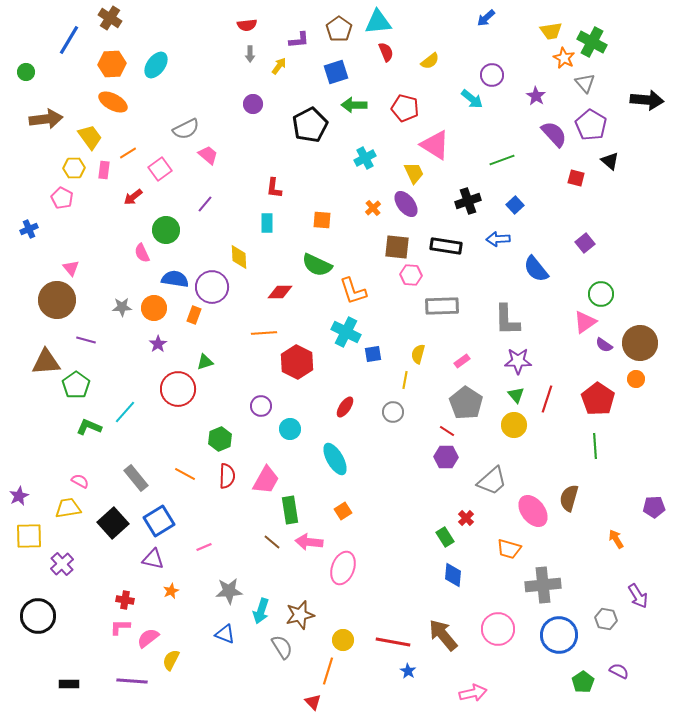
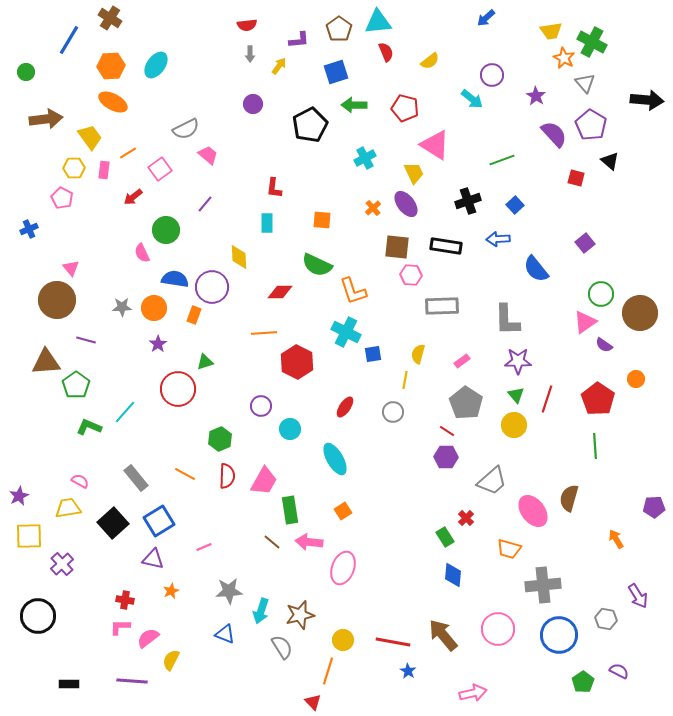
orange hexagon at (112, 64): moved 1 px left, 2 px down
brown circle at (640, 343): moved 30 px up
pink trapezoid at (266, 480): moved 2 px left, 1 px down
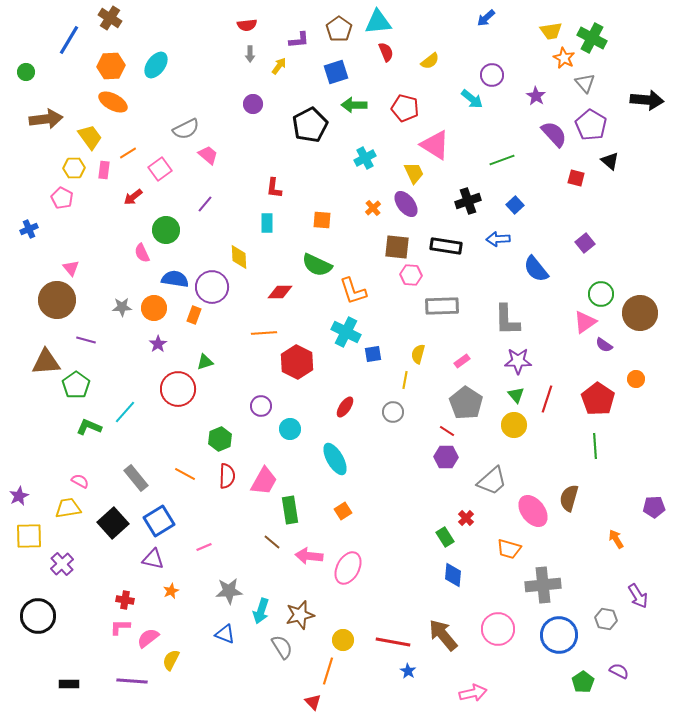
green cross at (592, 42): moved 4 px up
pink arrow at (309, 542): moved 14 px down
pink ellipse at (343, 568): moved 5 px right; rotated 8 degrees clockwise
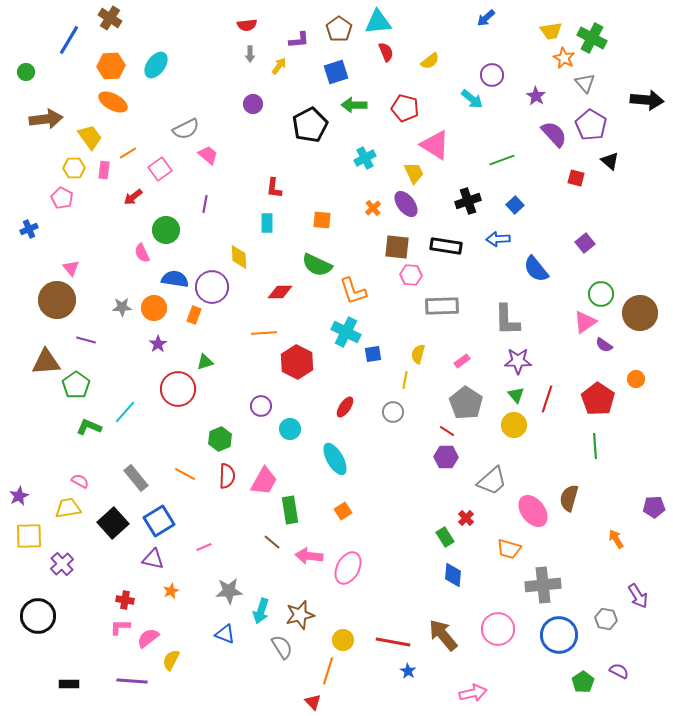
purple line at (205, 204): rotated 30 degrees counterclockwise
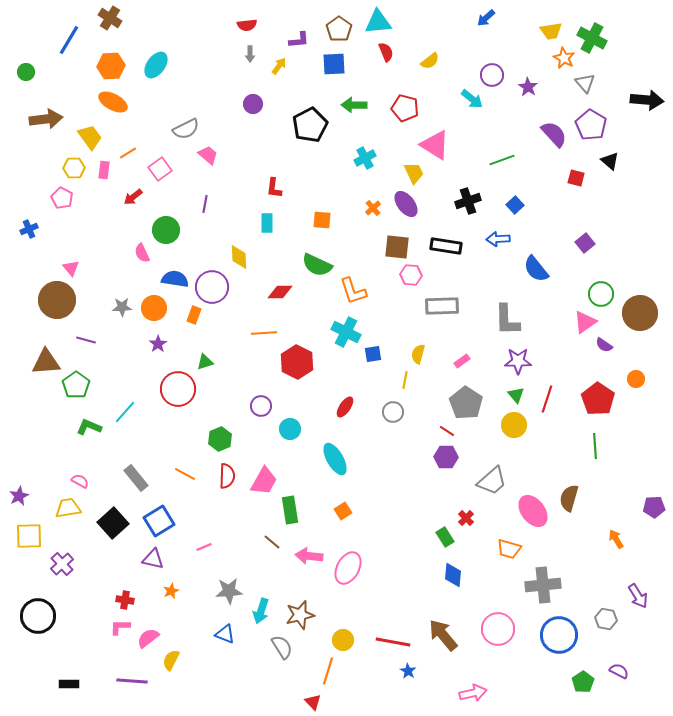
blue square at (336, 72): moved 2 px left, 8 px up; rotated 15 degrees clockwise
purple star at (536, 96): moved 8 px left, 9 px up
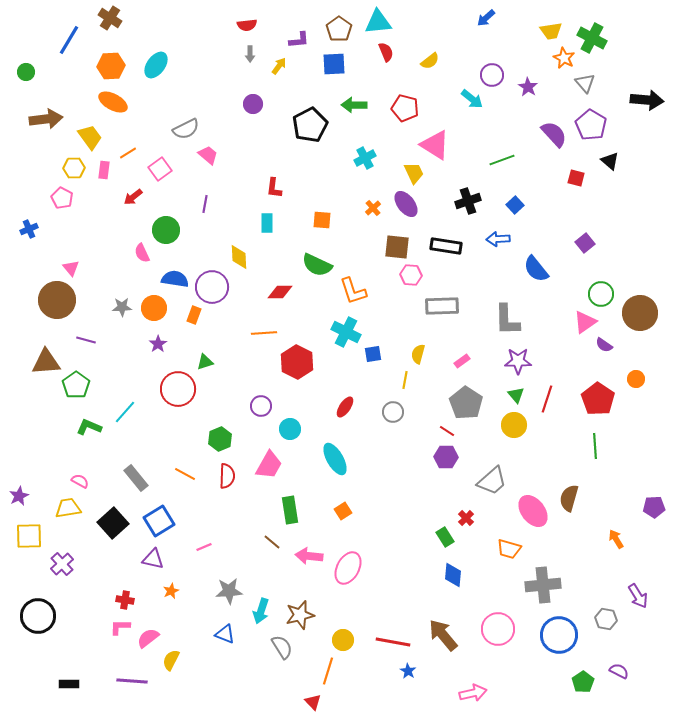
pink trapezoid at (264, 481): moved 5 px right, 16 px up
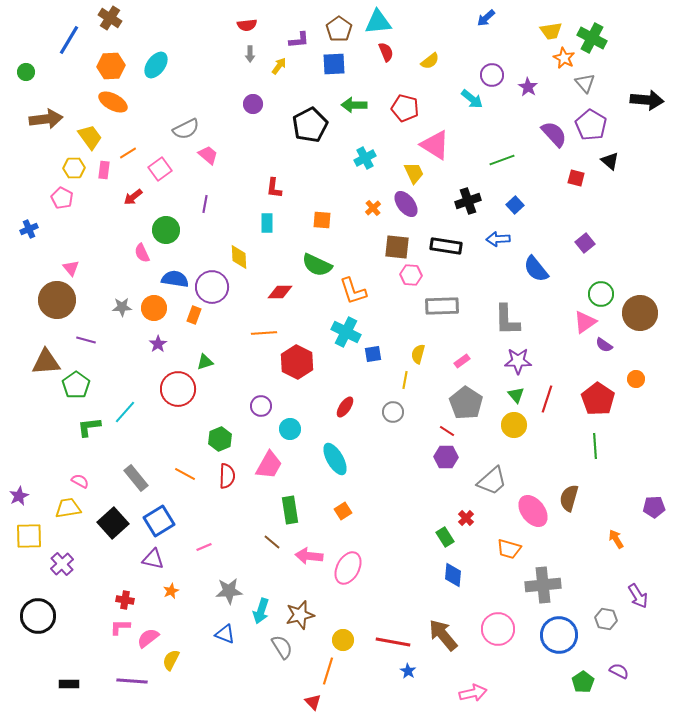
green L-shape at (89, 427): rotated 30 degrees counterclockwise
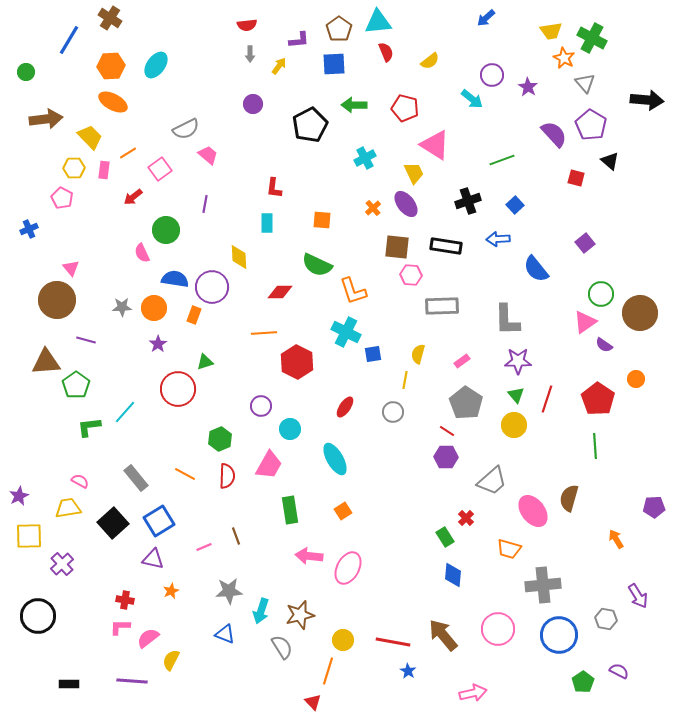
yellow trapezoid at (90, 137): rotated 8 degrees counterclockwise
brown line at (272, 542): moved 36 px left, 6 px up; rotated 30 degrees clockwise
